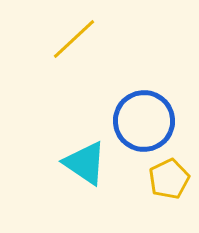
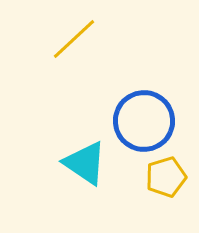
yellow pentagon: moved 3 px left, 2 px up; rotated 9 degrees clockwise
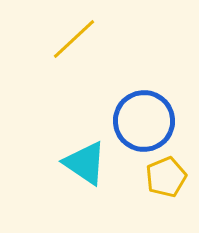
yellow pentagon: rotated 6 degrees counterclockwise
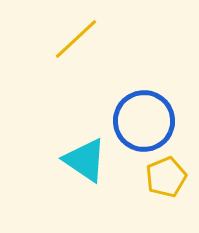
yellow line: moved 2 px right
cyan triangle: moved 3 px up
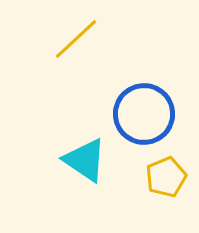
blue circle: moved 7 px up
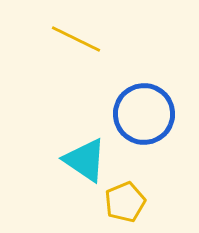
yellow line: rotated 69 degrees clockwise
yellow pentagon: moved 41 px left, 25 px down
